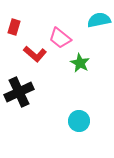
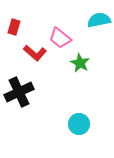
red L-shape: moved 1 px up
cyan circle: moved 3 px down
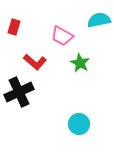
pink trapezoid: moved 2 px right, 2 px up; rotated 10 degrees counterclockwise
red L-shape: moved 9 px down
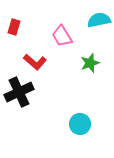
pink trapezoid: rotated 30 degrees clockwise
green star: moved 10 px right; rotated 24 degrees clockwise
cyan circle: moved 1 px right
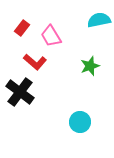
red rectangle: moved 8 px right, 1 px down; rotated 21 degrees clockwise
pink trapezoid: moved 11 px left
green star: moved 3 px down
black cross: moved 1 px right; rotated 28 degrees counterclockwise
cyan circle: moved 2 px up
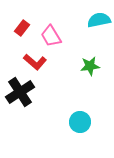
green star: rotated 12 degrees clockwise
black cross: rotated 20 degrees clockwise
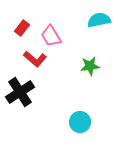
red L-shape: moved 3 px up
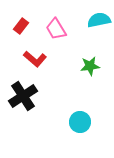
red rectangle: moved 1 px left, 2 px up
pink trapezoid: moved 5 px right, 7 px up
black cross: moved 3 px right, 4 px down
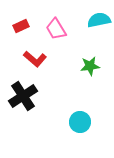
red rectangle: rotated 28 degrees clockwise
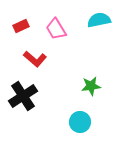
green star: moved 1 px right, 20 px down
